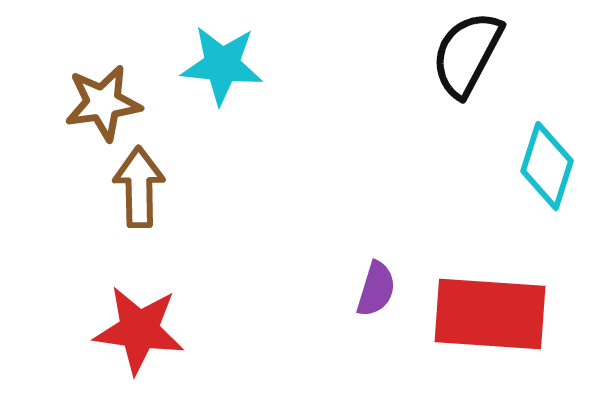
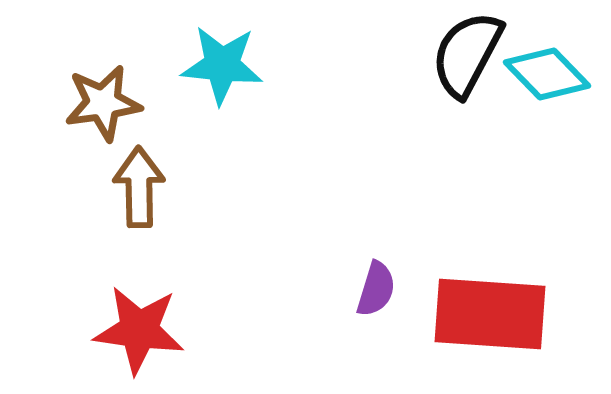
cyan diamond: moved 92 px up; rotated 62 degrees counterclockwise
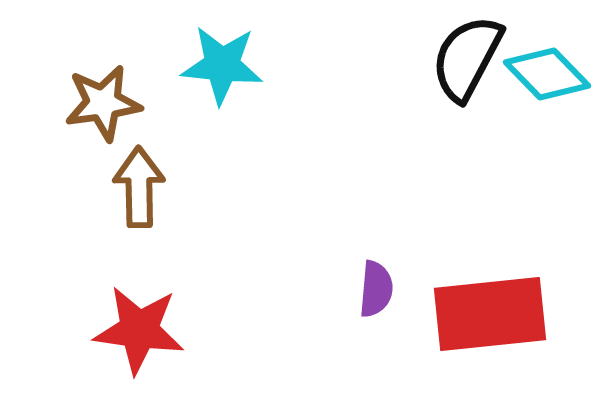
black semicircle: moved 4 px down
purple semicircle: rotated 12 degrees counterclockwise
red rectangle: rotated 10 degrees counterclockwise
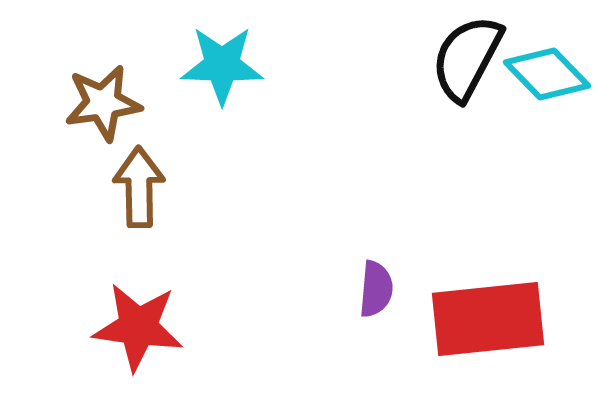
cyan star: rotated 4 degrees counterclockwise
red rectangle: moved 2 px left, 5 px down
red star: moved 1 px left, 3 px up
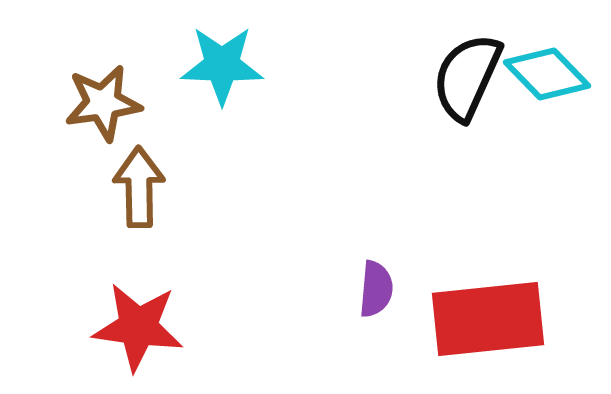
black semicircle: moved 19 px down; rotated 4 degrees counterclockwise
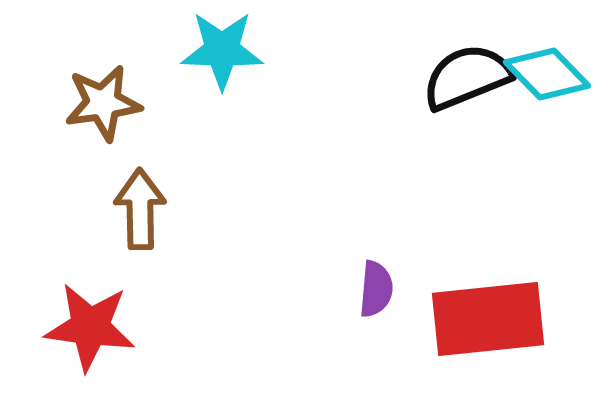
cyan star: moved 15 px up
black semicircle: rotated 44 degrees clockwise
brown arrow: moved 1 px right, 22 px down
red star: moved 48 px left
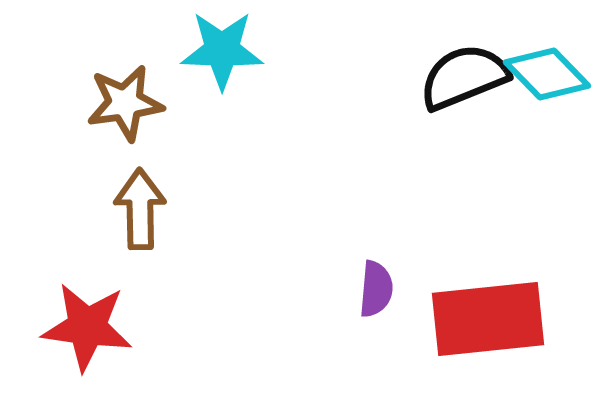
black semicircle: moved 3 px left
brown star: moved 22 px right
red star: moved 3 px left
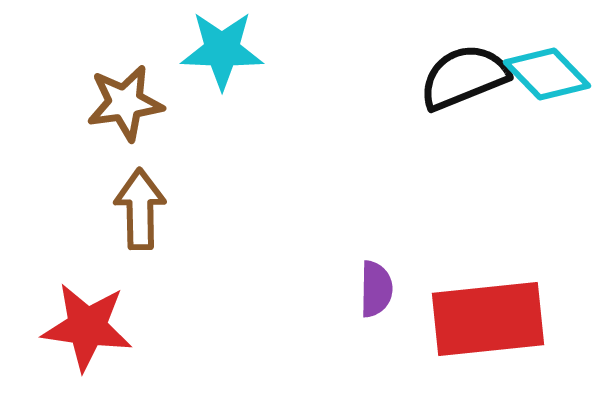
purple semicircle: rotated 4 degrees counterclockwise
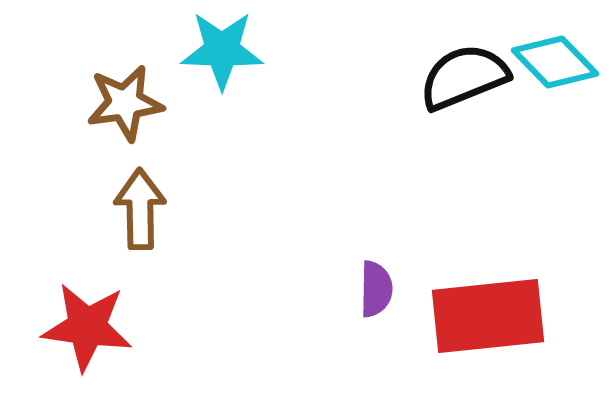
cyan diamond: moved 8 px right, 12 px up
red rectangle: moved 3 px up
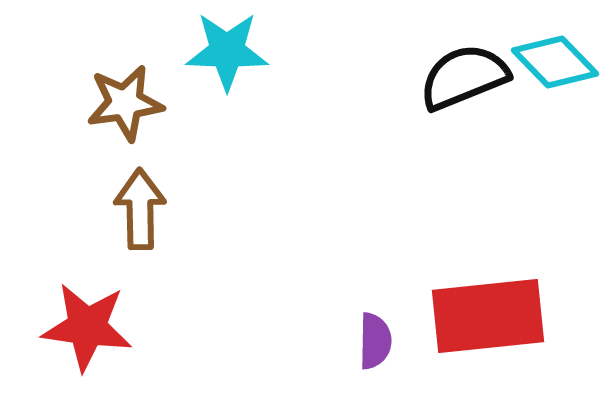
cyan star: moved 5 px right, 1 px down
purple semicircle: moved 1 px left, 52 px down
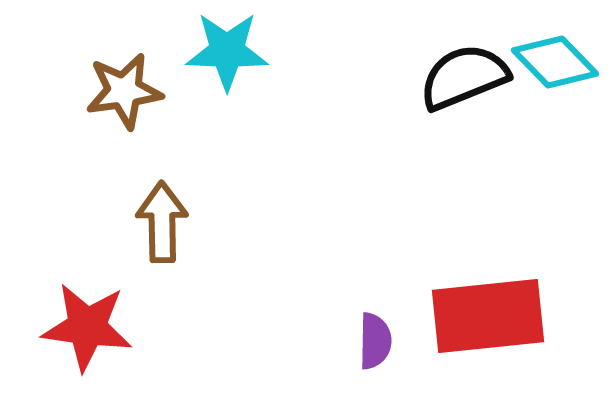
brown star: moved 1 px left, 12 px up
brown arrow: moved 22 px right, 13 px down
